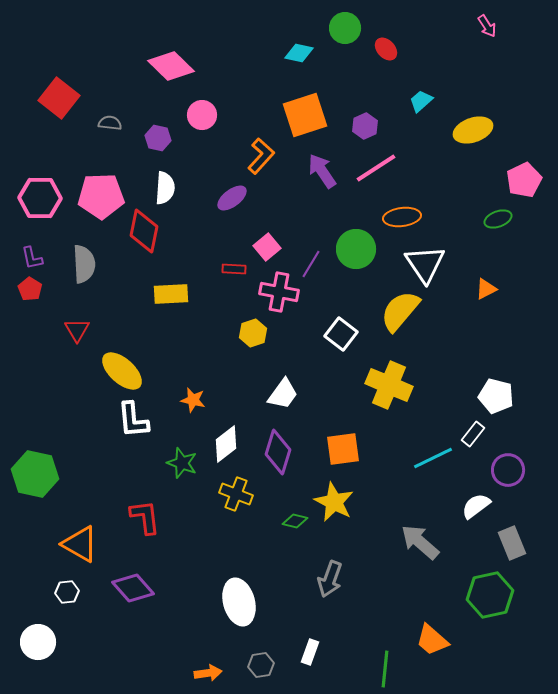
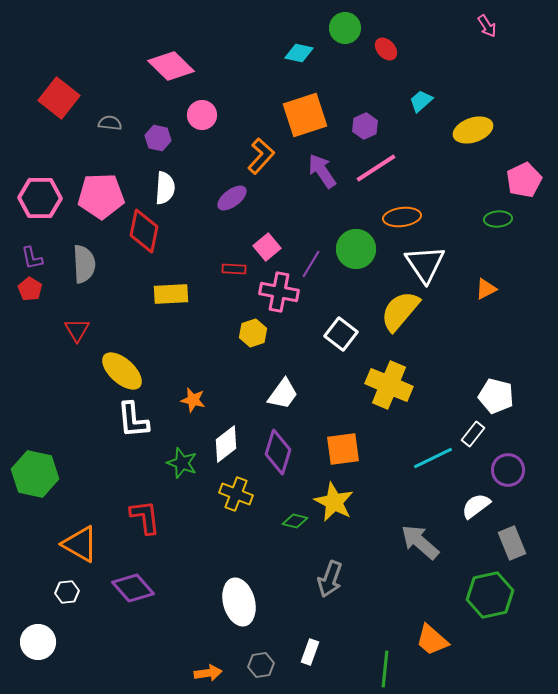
green ellipse at (498, 219): rotated 16 degrees clockwise
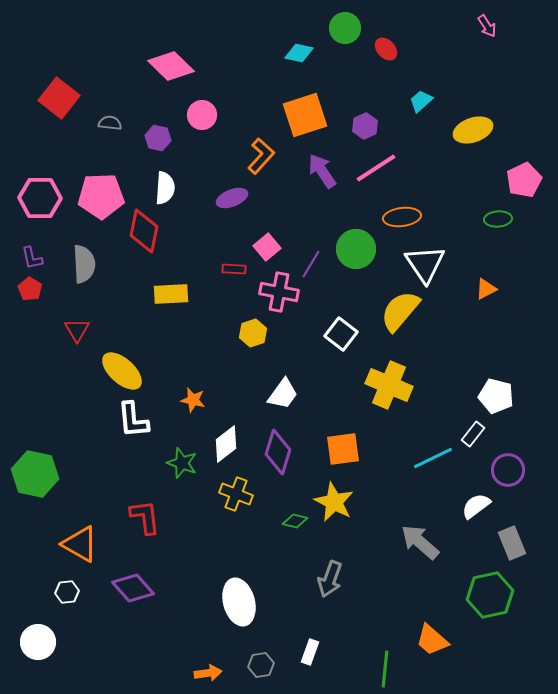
purple ellipse at (232, 198): rotated 16 degrees clockwise
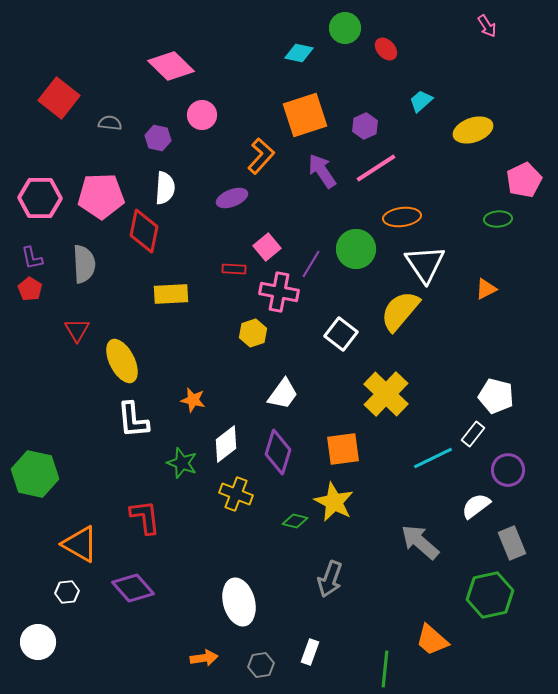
yellow ellipse at (122, 371): moved 10 px up; rotated 21 degrees clockwise
yellow cross at (389, 385): moved 3 px left, 9 px down; rotated 21 degrees clockwise
orange arrow at (208, 673): moved 4 px left, 15 px up
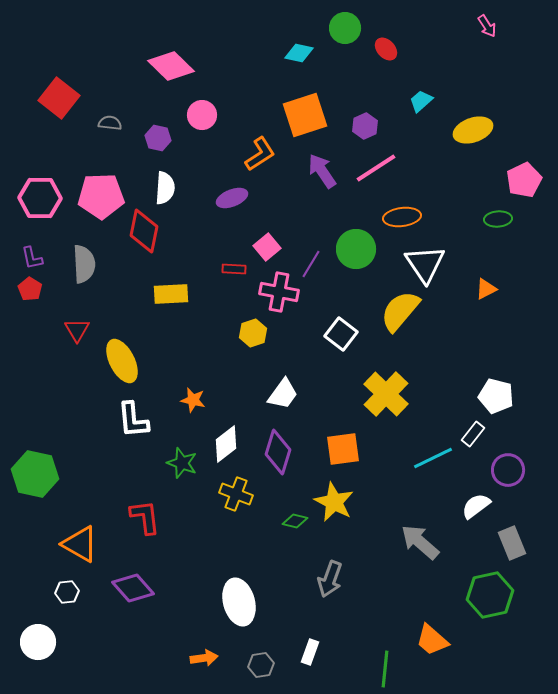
orange L-shape at (261, 156): moved 1 px left, 2 px up; rotated 15 degrees clockwise
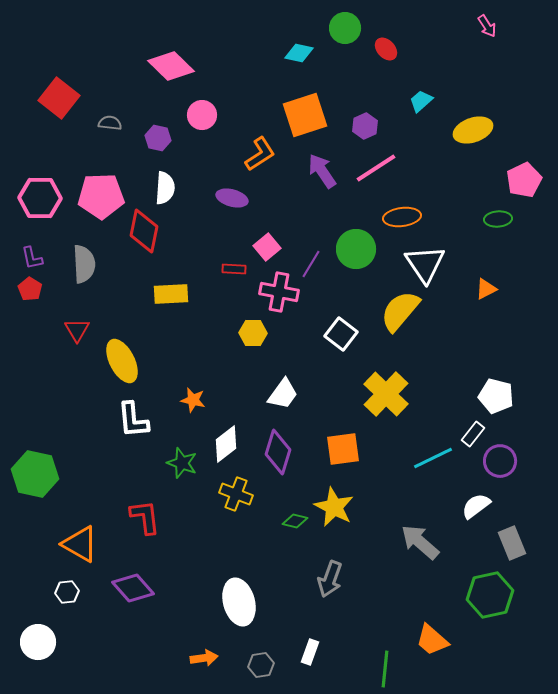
purple ellipse at (232, 198): rotated 36 degrees clockwise
yellow hexagon at (253, 333): rotated 20 degrees clockwise
purple circle at (508, 470): moved 8 px left, 9 px up
yellow star at (334, 502): moved 5 px down
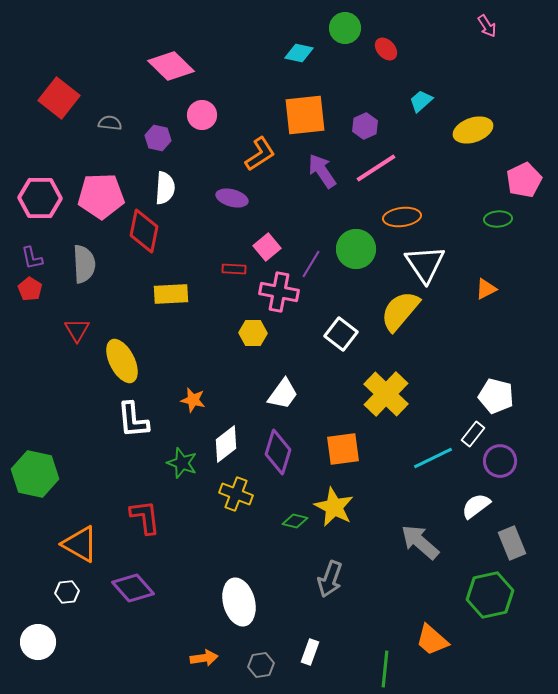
orange square at (305, 115): rotated 12 degrees clockwise
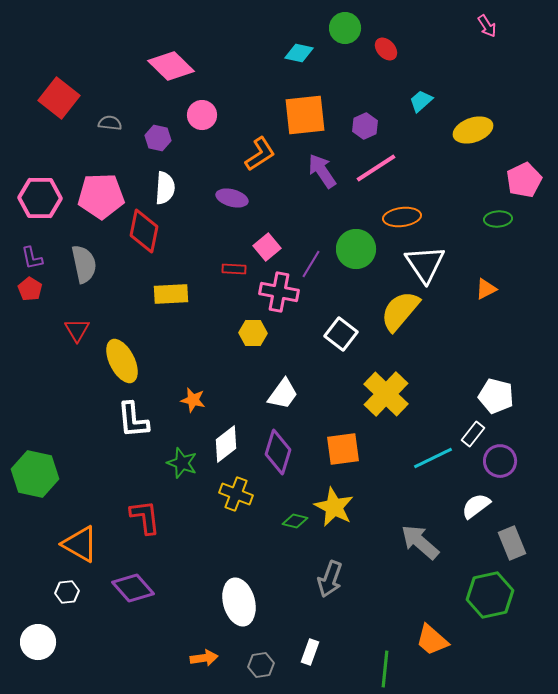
gray semicircle at (84, 264): rotated 9 degrees counterclockwise
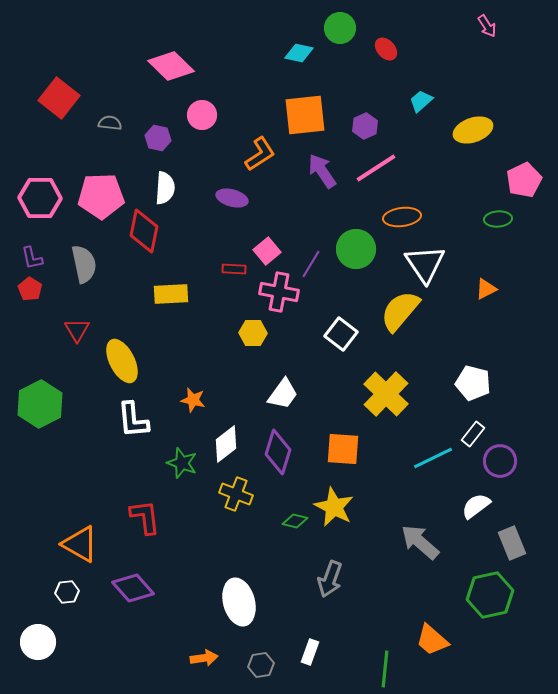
green circle at (345, 28): moved 5 px left
pink square at (267, 247): moved 4 px down
white pentagon at (496, 396): moved 23 px left, 13 px up
orange square at (343, 449): rotated 12 degrees clockwise
green hexagon at (35, 474): moved 5 px right, 70 px up; rotated 21 degrees clockwise
